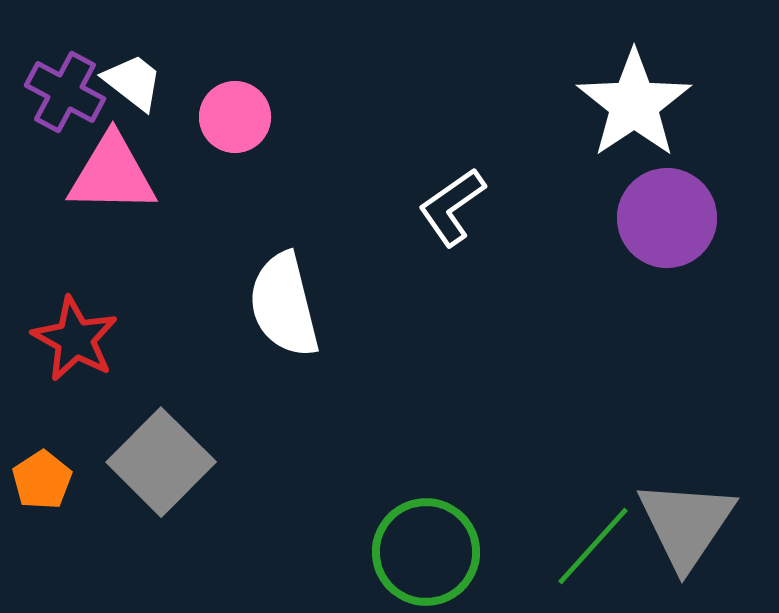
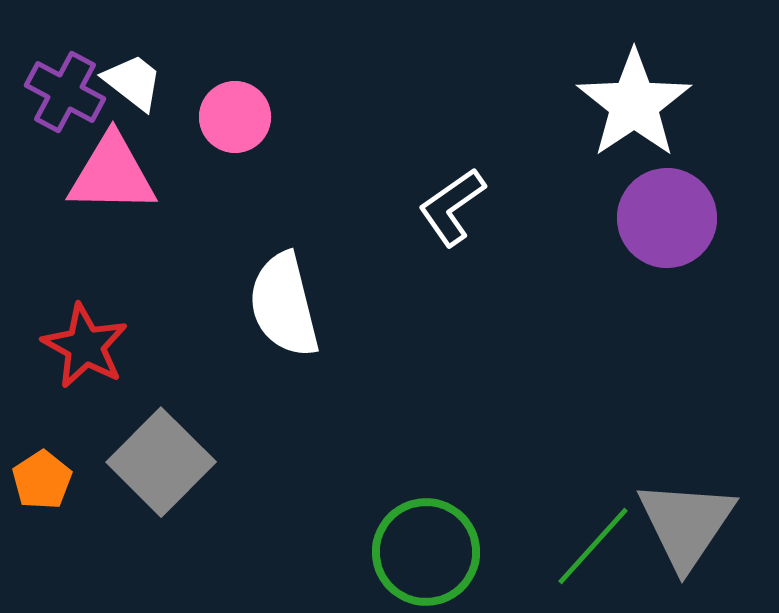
red star: moved 10 px right, 7 px down
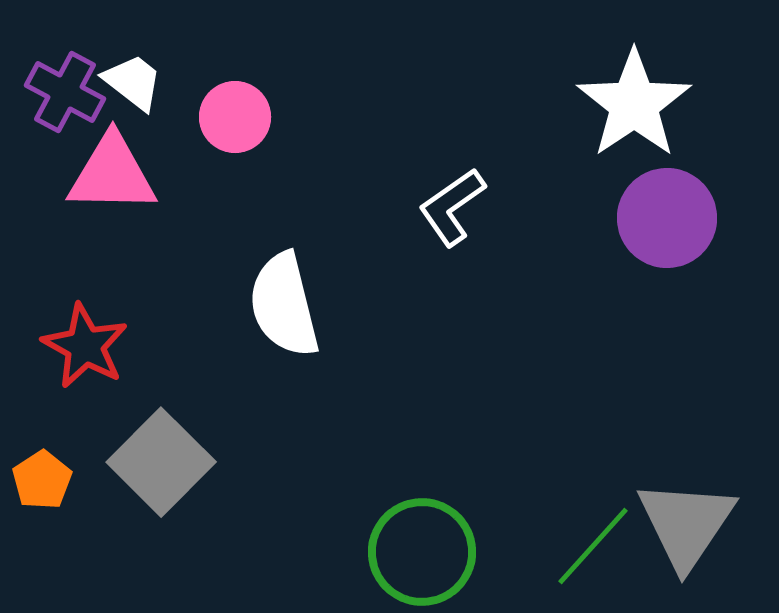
green circle: moved 4 px left
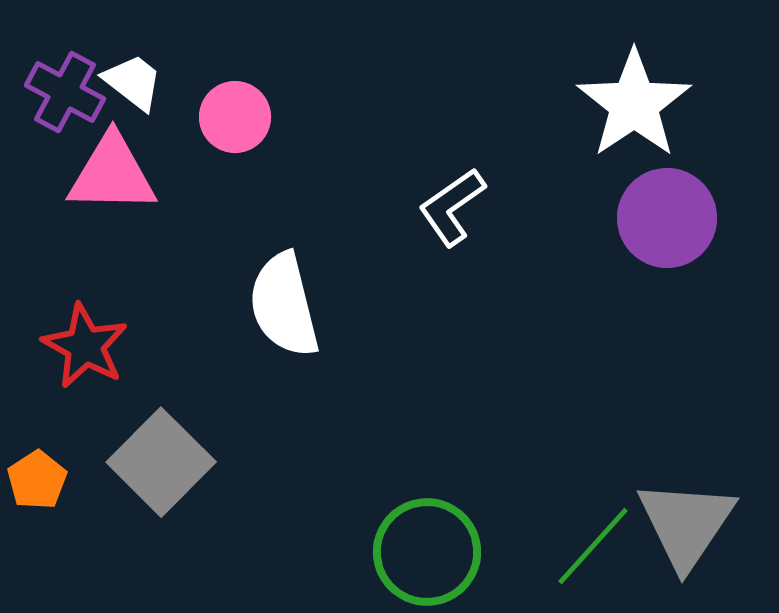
orange pentagon: moved 5 px left
green circle: moved 5 px right
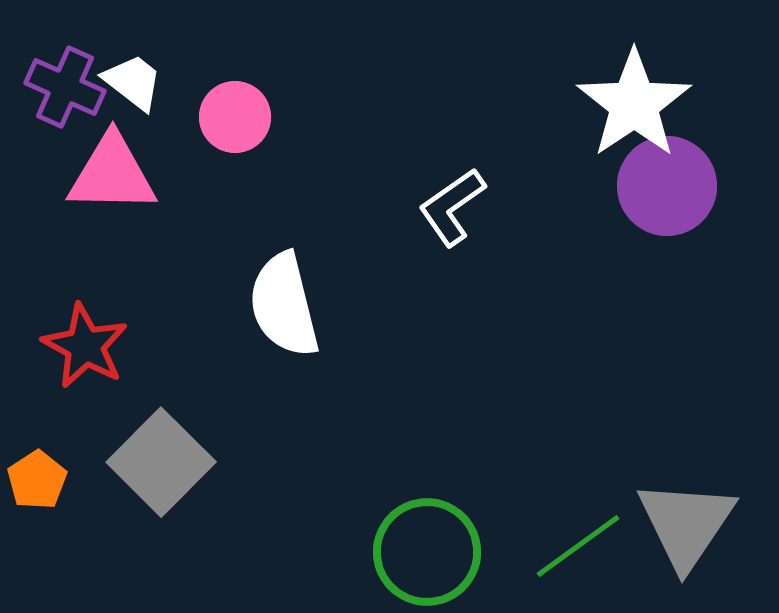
purple cross: moved 5 px up; rotated 4 degrees counterclockwise
purple circle: moved 32 px up
green line: moved 15 px left; rotated 12 degrees clockwise
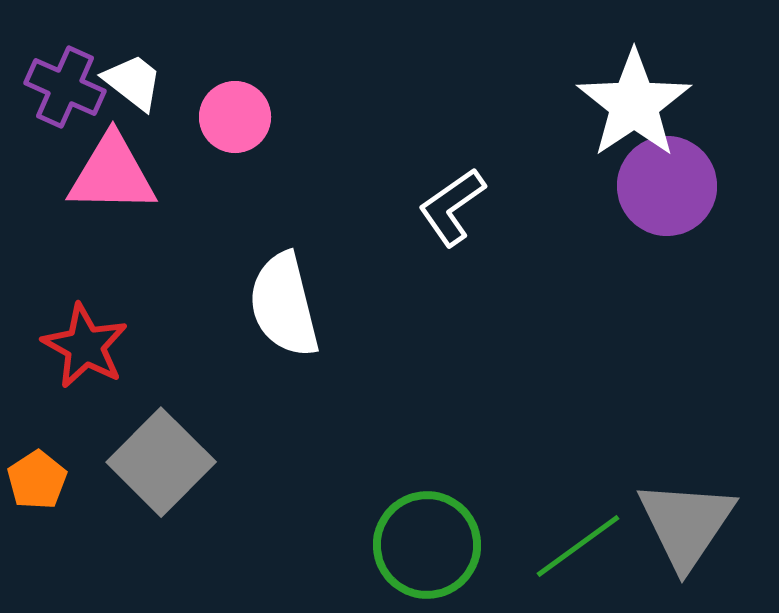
green circle: moved 7 px up
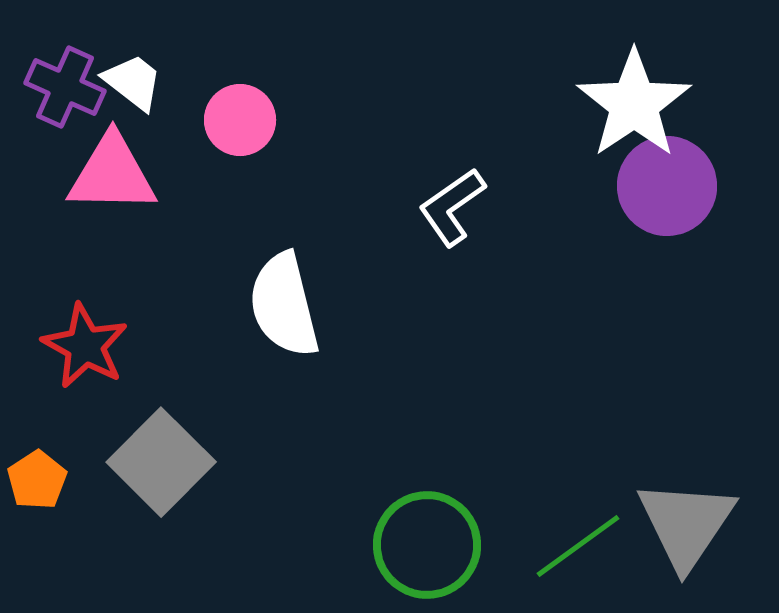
pink circle: moved 5 px right, 3 px down
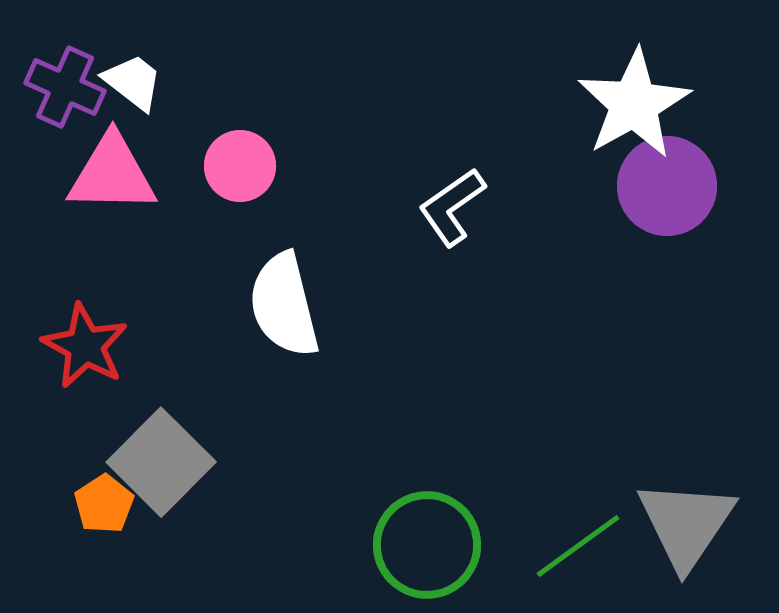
white star: rotated 5 degrees clockwise
pink circle: moved 46 px down
orange pentagon: moved 67 px right, 24 px down
